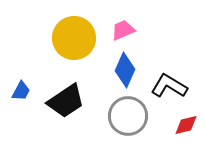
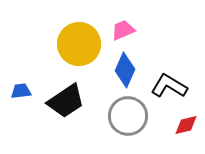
yellow circle: moved 5 px right, 6 px down
blue trapezoid: rotated 125 degrees counterclockwise
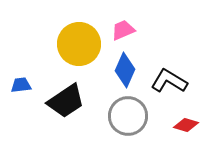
black L-shape: moved 5 px up
blue trapezoid: moved 6 px up
red diamond: rotated 30 degrees clockwise
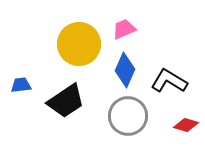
pink trapezoid: moved 1 px right, 1 px up
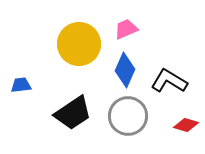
pink trapezoid: moved 2 px right
black trapezoid: moved 7 px right, 12 px down
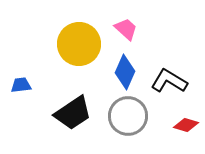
pink trapezoid: rotated 65 degrees clockwise
blue diamond: moved 2 px down
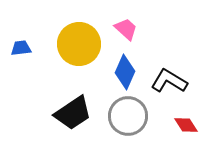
blue trapezoid: moved 37 px up
red diamond: rotated 40 degrees clockwise
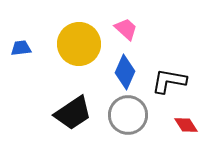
black L-shape: rotated 21 degrees counterclockwise
gray circle: moved 1 px up
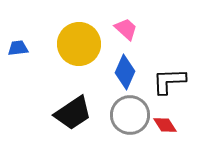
blue trapezoid: moved 3 px left
black L-shape: rotated 12 degrees counterclockwise
gray circle: moved 2 px right
red diamond: moved 21 px left
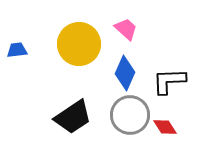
blue trapezoid: moved 1 px left, 2 px down
blue diamond: moved 1 px down
black trapezoid: moved 4 px down
red diamond: moved 2 px down
